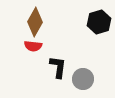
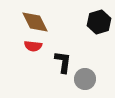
brown diamond: rotated 56 degrees counterclockwise
black L-shape: moved 5 px right, 5 px up
gray circle: moved 2 px right
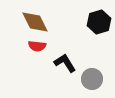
red semicircle: moved 4 px right
black L-shape: moved 2 px right, 1 px down; rotated 40 degrees counterclockwise
gray circle: moved 7 px right
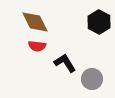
black hexagon: rotated 15 degrees counterclockwise
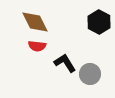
gray circle: moved 2 px left, 5 px up
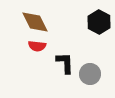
black L-shape: rotated 30 degrees clockwise
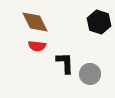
black hexagon: rotated 10 degrees counterclockwise
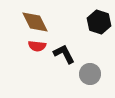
black L-shape: moved 1 px left, 9 px up; rotated 25 degrees counterclockwise
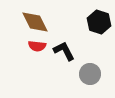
black L-shape: moved 3 px up
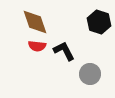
brown diamond: rotated 8 degrees clockwise
